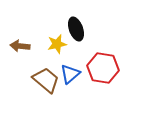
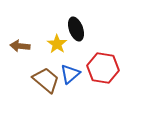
yellow star: rotated 24 degrees counterclockwise
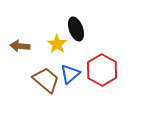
red hexagon: moved 1 px left, 2 px down; rotated 20 degrees clockwise
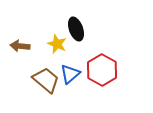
yellow star: rotated 12 degrees counterclockwise
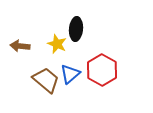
black ellipse: rotated 25 degrees clockwise
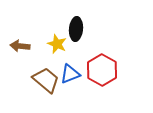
blue triangle: rotated 20 degrees clockwise
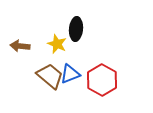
red hexagon: moved 10 px down
brown trapezoid: moved 4 px right, 4 px up
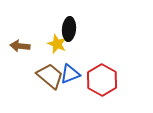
black ellipse: moved 7 px left
